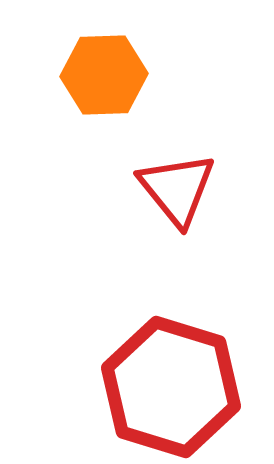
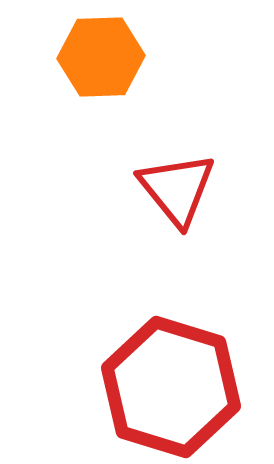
orange hexagon: moved 3 px left, 18 px up
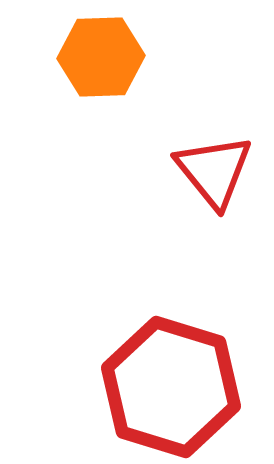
red triangle: moved 37 px right, 18 px up
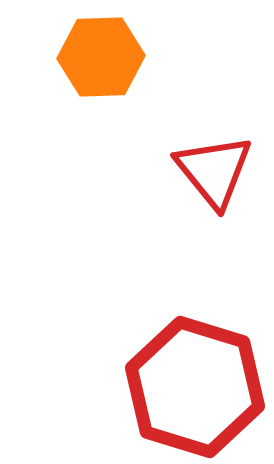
red hexagon: moved 24 px right
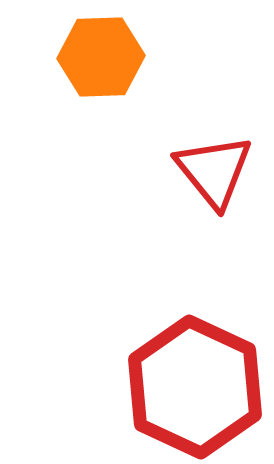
red hexagon: rotated 8 degrees clockwise
